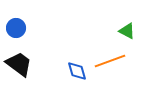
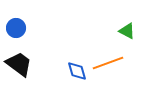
orange line: moved 2 px left, 2 px down
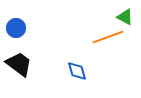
green triangle: moved 2 px left, 14 px up
orange line: moved 26 px up
